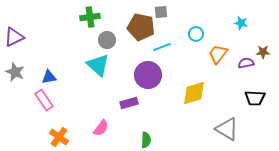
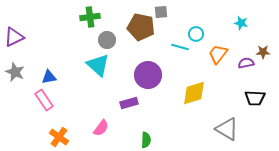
cyan line: moved 18 px right; rotated 36 degrees clockwise
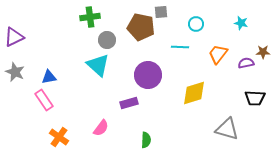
cyan circle: moved 10 px up
cyan line: rotated 12 degrees counterclockwise
gray triangle: rotated 15 degrees counterclockwise
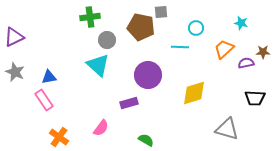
cyan circle: moved 4 px down
orange trapezoid: moved 6 px right, 5 px up; rotated 10 degrees clockwise
green semicircle: rotated 63 degrees counterclockwise
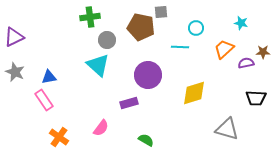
black trapezoid: moved 1 px right
